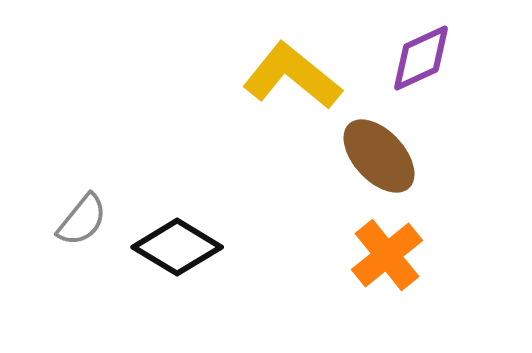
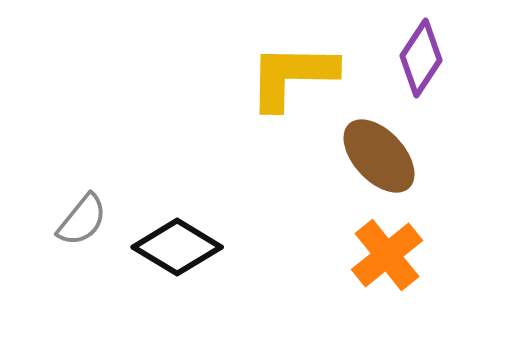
purple diamond: rotated 32 degrees counterclockwise
yellow L-shape: rotated 38 degrees counterclockwise
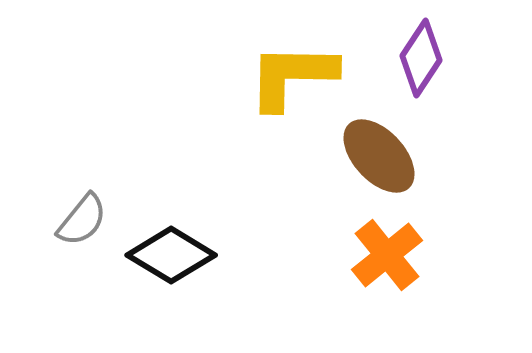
black diamond: moved 6 px left, 8 px down
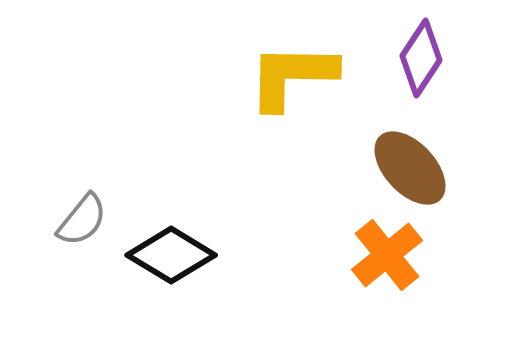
brown ellipse: moved 31 px right, 12 px down
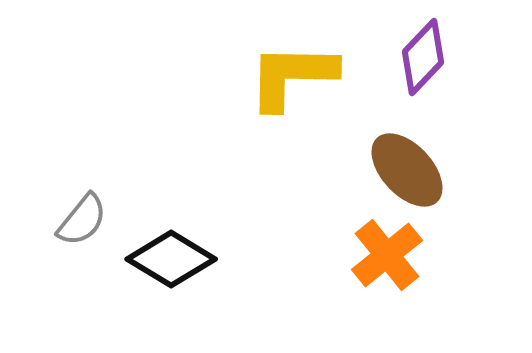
purple diamond: moved 2 px right, 1 px up; rotated 10 degrees clockwise
brown ellipse: moved 3 px left, 2 px down
black diamond: moved 4 px down
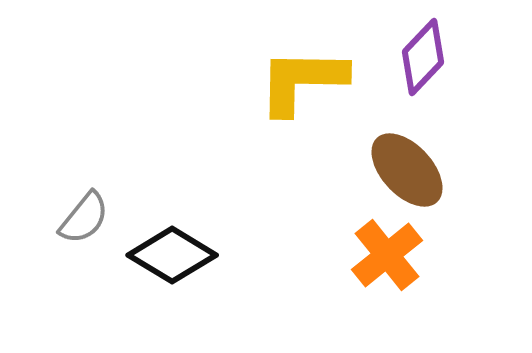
yellow L-shape: moved 10 px right, 5 px down
gray semicircle: moved 2 px right, 2 px up
black diamond: moved 1 px right, 4 px up
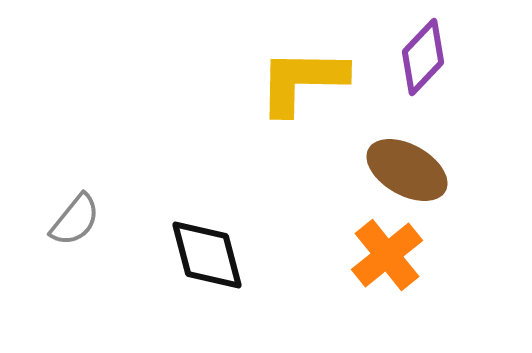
brown ellipse: rotated 18 degrees counterclockwise
gray semicircle: moved 9 px left, 2 px down
black diamond: moved 35 px right; rotated 44 degrees clockwise
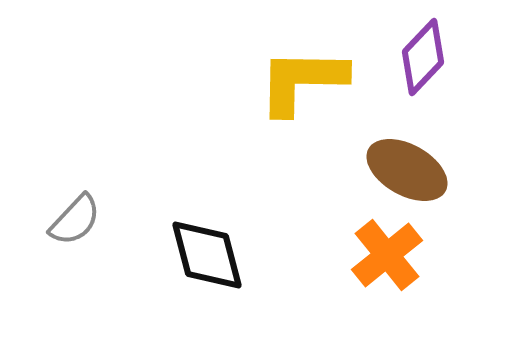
gray semicircle: rotated 4 degrees clockwise
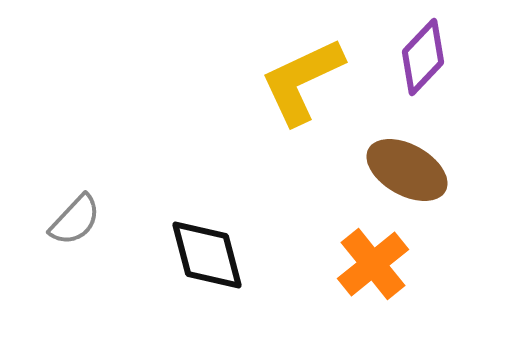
yellow L-shape: rotated 26 degrees counterclockwise
orange cross: moved 14 px left, 9 px down
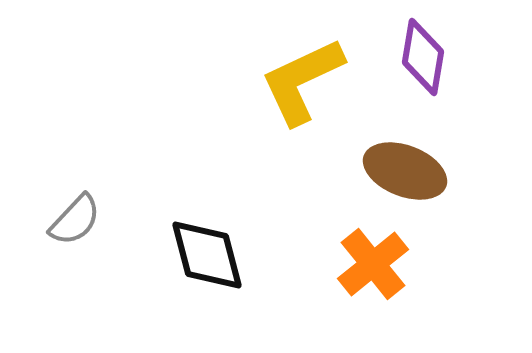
purple diamond: rotated 34 degrees counterclockwise
brown ellipse: moved 2 px left, 1 px down; rotated 8 degrees counterclockwise
